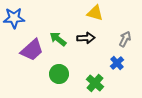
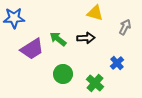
gray arrow: moved 12 px up
purple trapezoid: moved 1 px up; rotated 10 degrees clockwise
green circle: moved 4 px right
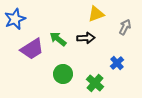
yellow triangle: moved 1 px right, 1 px down; rotated 36 degrees counterclockwise
blue star: moved 1 px right, 1 px down; rotated 20 degrees counterclockwise
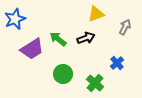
black arrow: rotated 18 degrees counterclockwise
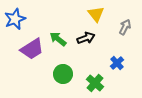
yellow triangle: rotated 48 degrees counterclockwise
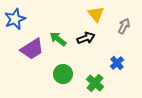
gray arrow: moved 1 px left, 1 px up
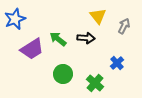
yellow triangle: moved 2 px right, 2 px down
black arrow: rotated 24 degrees clockwise
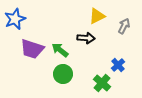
yellow triangle: moved 1 px left; rotated 42 degrees clockwise
green arrow: moved 2 px right, 11 px down
purple trapezoid: rotated 50 degrees clockwise
blue cross: moved 1 px right, 2 px down
green cross: moved 7 px right
